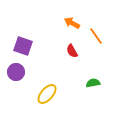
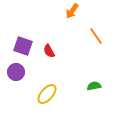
orange arrow: moved 12 px up; rotated 84 degrees counterclockwise
red semicircle: moved 23 px left
green semicircle: moved 1 px right, 3 px down
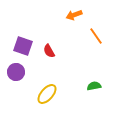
orange arrow: moved 2 px right, 4 px down; rotated 35 degrees clockwise
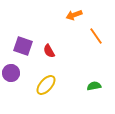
purple circle: moved 5 px left, 1 px down
yellow ellipse: moved 1 px left, 9 px up
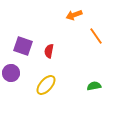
red semicircle: rotated 40 degrees clockwise
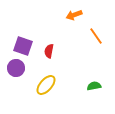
purple circle: moved 5 px right, 5 px up
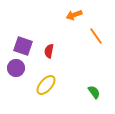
green semicircle: moved 6 px down; rotated 64 degrees clockwise
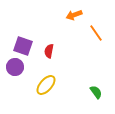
orange line: moved 3 px up
purple circle: moved 1 px left, 1 px up
green semicircle: moved 2 px right
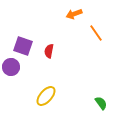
orange arrow: moved 1 px up
purple circle: moved 4 px left
yellow ellipse: moved 11 px down
green semicircle: moved 5 px right, 11 px down
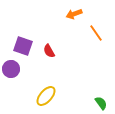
red semicircle: rotated 40 degrees counterclockwise
purple circle: moved 2 px down
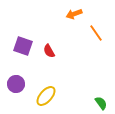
purple circle: moved 5 px right, 15 px down
